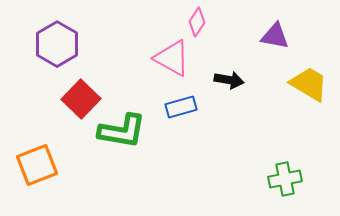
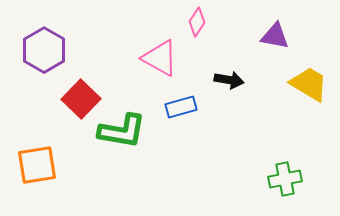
purple hexagon: moved 13 px left, 6 px down
pink triangle: moved 12 px left
orange square: rotated 12 degrees clockwise
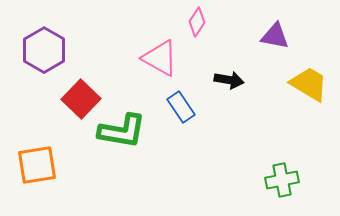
blue rectangle: rotated 72 degrees clockwise
green cross: moved 3 px left, 1 px down
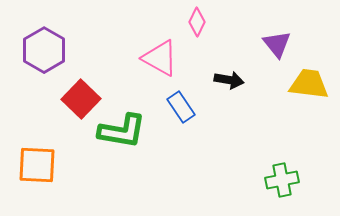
pink diamond: rotated 8 degrees counterclockwise
purple triangle: moved 2 px right, 8 px down; rotated 40 degrees clockwise
yellow trapezoid: rotated 24 degrees counterclockwise
orange square: rotated 12 degrees clockwise
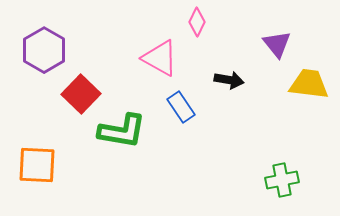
red square: moved 5 px up
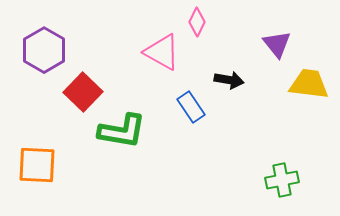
pink triangle: moved 2 px right, 6 px up
red square: moved 2 px right, 2 px up
blue rectangle: moved 10 px right
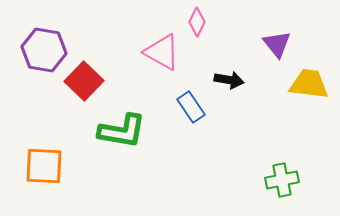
purple hexagon: rotated 21 degrees counterclockwise
red square: moved 1 px right, 11 px up
orange square: moved 7 px right, 1 px down
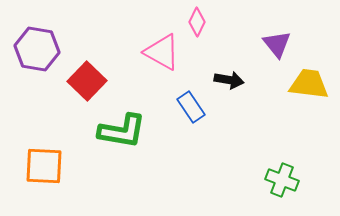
purple hexagon: moved 7 px left, 1 px up
red square: moved 3 px right
green cross: rotated 32 degrees clockwise
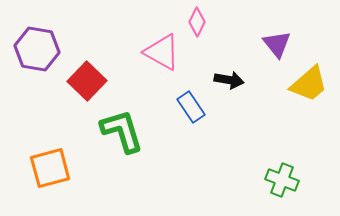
yellow trapezoid: rotated 132 degrees clockwise
green L-shape: rotated 117 degrees counterclockwise
orange square: moved 6 px right, 2 px down; rotated 18 degrees counterclockwise
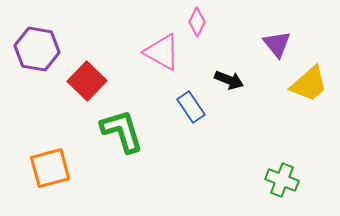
black arrow: rotated 12 degrees clockwise
